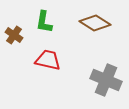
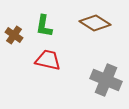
green L-shape: moved 4 px down
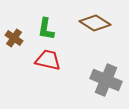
green L-shape: moved 2 px right, 3 px down
brown cross: moved 3 px down
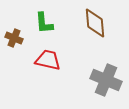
brown diamond: rotated 52 degrees clockwise
green L-shape: moved 2 px left, 6 px up; rotated 15 degrees counterclockwise
brown cross: rotated 12 degrees counterclockwise
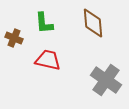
brown diamond: moved 2 px left
gray cross: rotated 12 degrees clockwise
